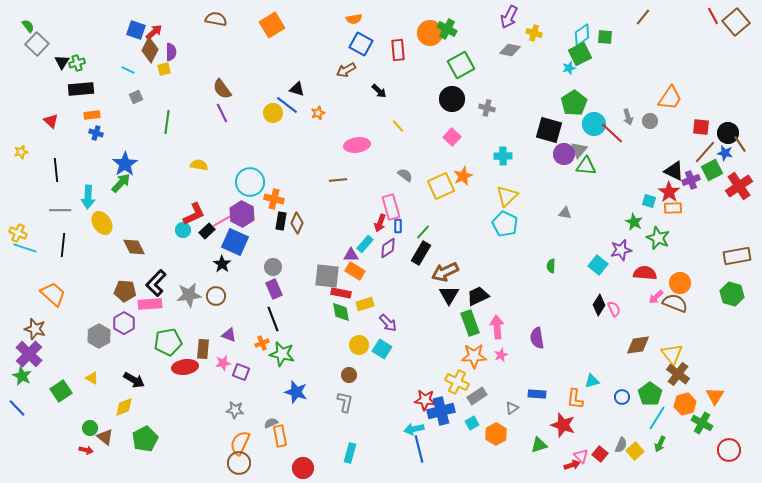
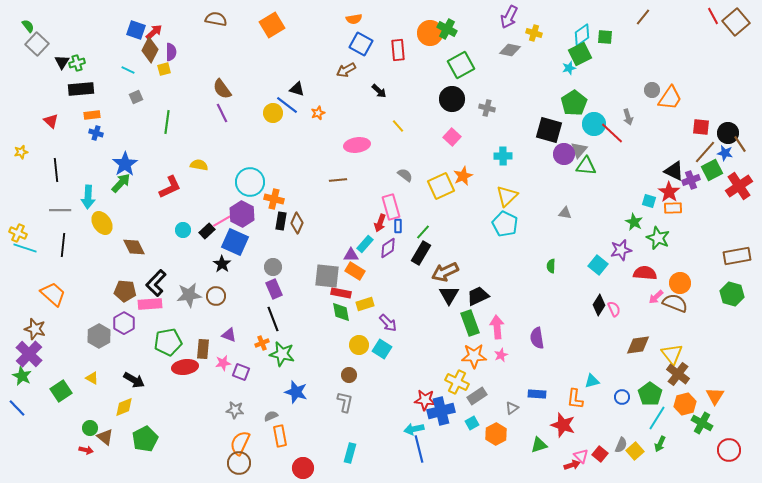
gray circle at (650, 121): moved 2 px right, 31 px up
red L-shape at (194, 214): moved 24 px left, 27 px up
gray semicircle at (271, 423): moved 7 px up
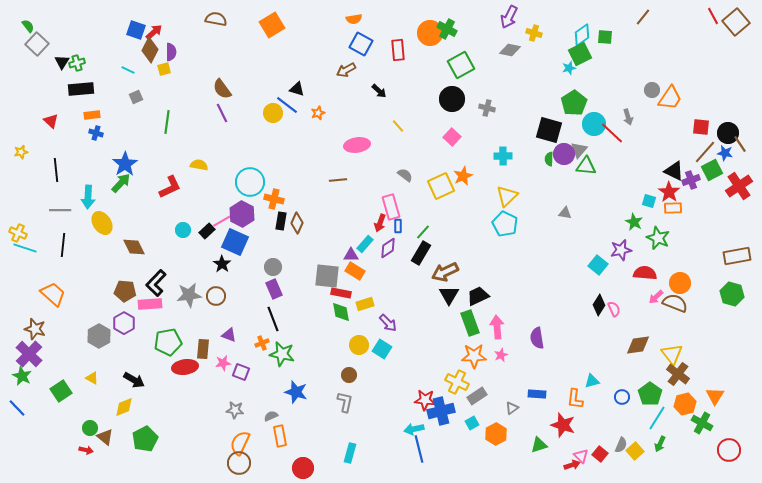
green semicircle at (551, 266): moved 2 px left, 107 px up
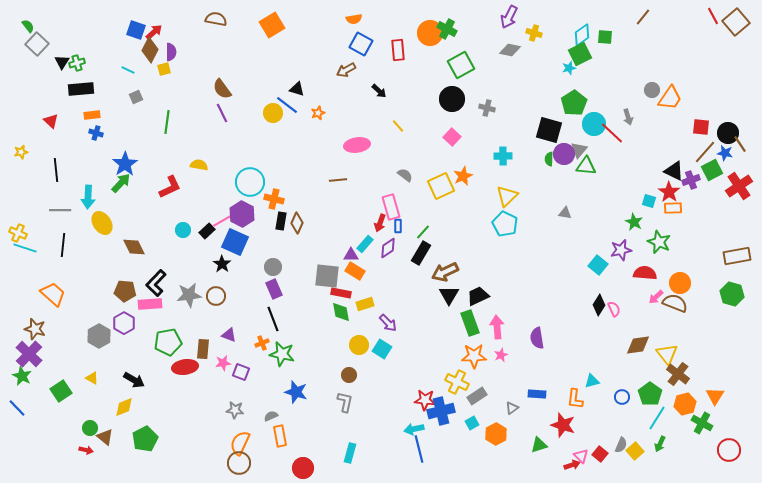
green star at (658, 238): moved 1 px right, 4 px down
yellow triangle at (672, 354): moved 5 px left
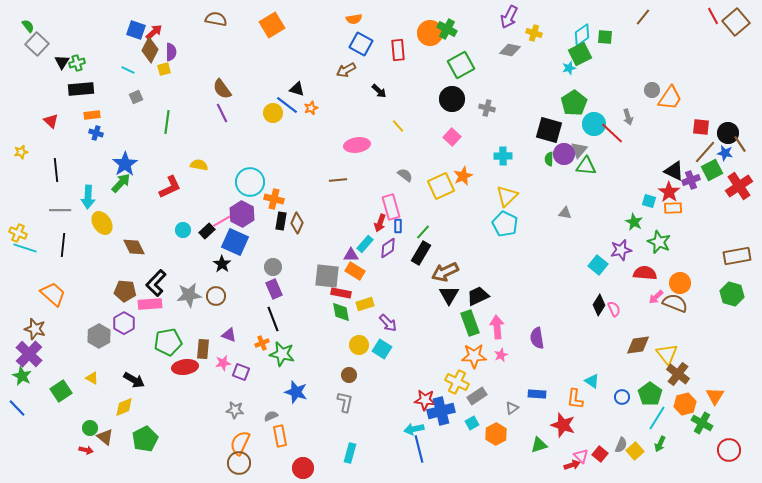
orange star at (318, 113): moved 7 px left, 5 px up
cyan triangle at (592, 381): rotated 49 degrees clockwise
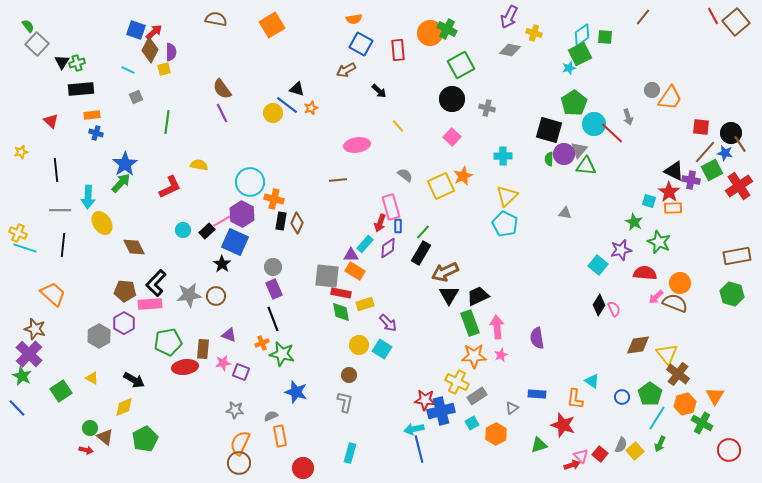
black circle at (728, 133): moved 3 px right
purple cross at (691, 180): rotated 30 degrees clockwise
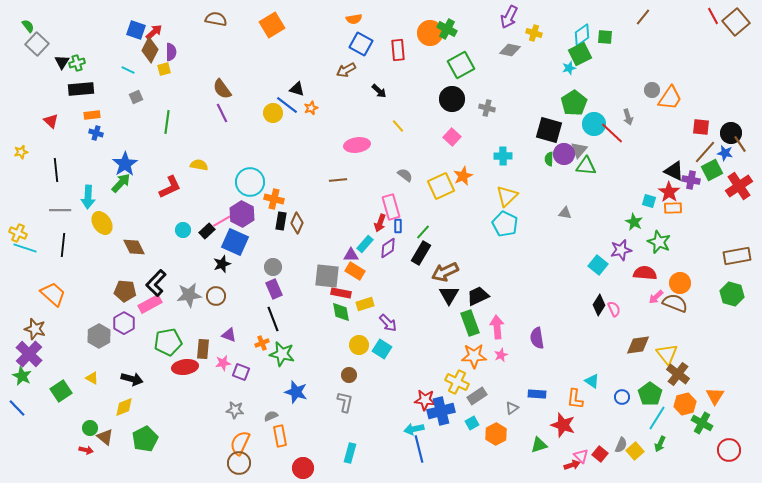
black star at (222, 264): rotated 18 degrees clockwise
pink rectangle at (150, 304): rotated 25 degrees counterclockwise
black arrow at (134, 380): moved 2 px left, 1 px up; rotated 15 degrees counterclockwise
